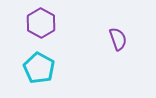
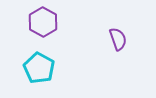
purple hexagon: moved 2 px right, 1 px up
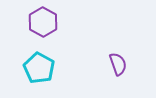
purple semicircle: moved 25 px down
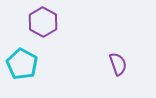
cyan pentagon: moved 17 px left, 4 px up
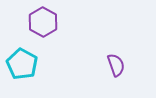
purple semicircle: moved 2 px left, 1 px down
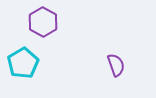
cyan pentagon: moved 1 px right, 1 px up; rotated 12 degrees clockwise
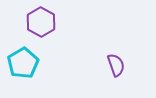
purple hexagon: moved 2 px left
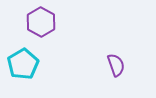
cyan pentagon: moved 1 px down
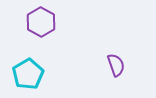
cyan pentagon: moved 5 px right, 10 px down
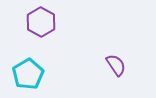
purple semicircle: rotated 15 degrees counterclockwise
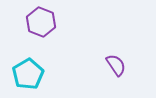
purple hexagon: rotated 8 degrees counterclockwise
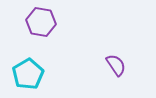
purple hexagon: rotated 12 degrees counterclockwise
